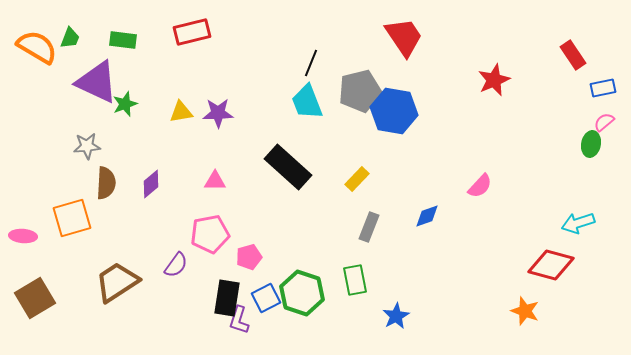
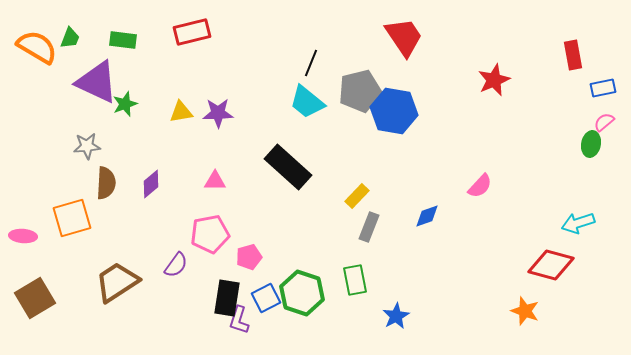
red rectangle at (573, 55): rotated 24 degrees clockwise
cyan trapezoid at (307, 102): rotated 30 degrees counterclockwise
yellow rectangle at (357, 179): moved 17 px down
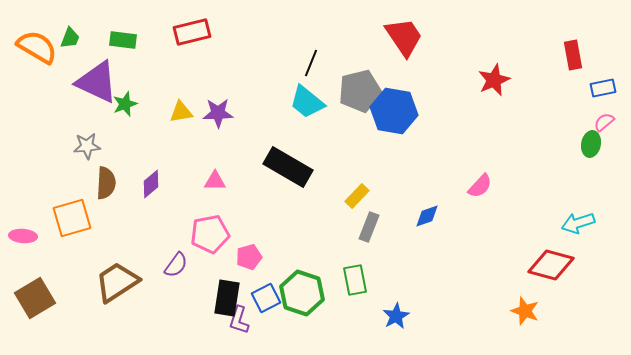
black rectangle at (288, 167): rotated 12 degrees counterclockwise
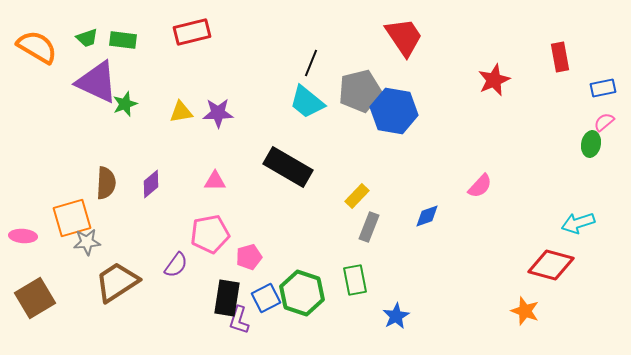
green trapezoid at (70, 38): moved 17 px right; rotated 50 degrees clockwise
red rectangle at (573, 55): moved 13 px left, 2 px down
gray star at (87, 146): moved 96 px down
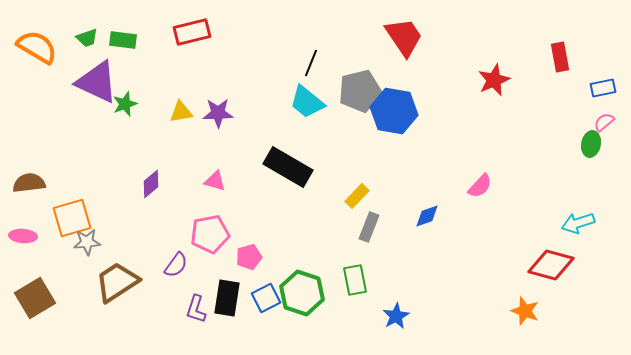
pink triangle at (215, 181): rotated 15 degrees clockwise
brown semicircle at (106, 183): moved 77 px left; rotated 100 degrees counterclockwise
purple L-shape at (239, 320): moved 43 px left, 11 px up
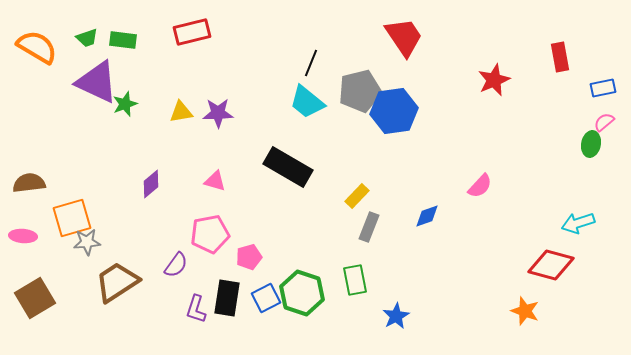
blue hexagon at (394, 111): rotated 18 degrees counterclockwise
